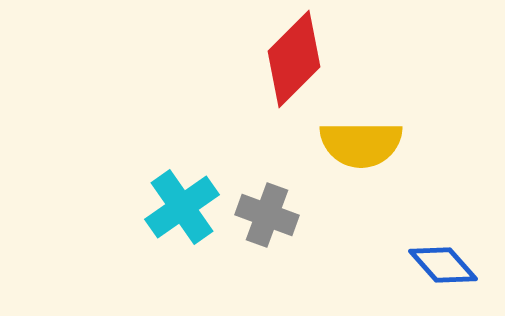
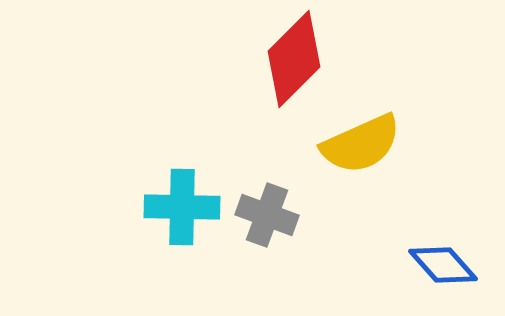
yellow semicircle: rotated 24 degrees counterclockwise
cyan cross: rotated 36 degrees clockwise
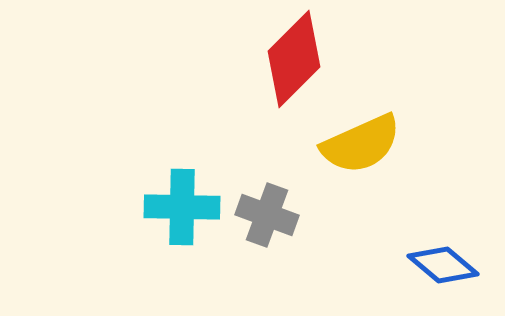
blue diamond: rotated 8 degrees counterclockwise
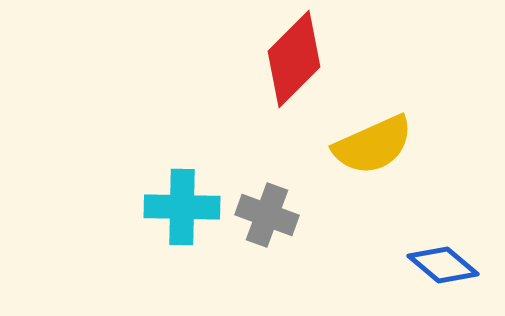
yellow semicircle: moved 12 px right, 1 px down
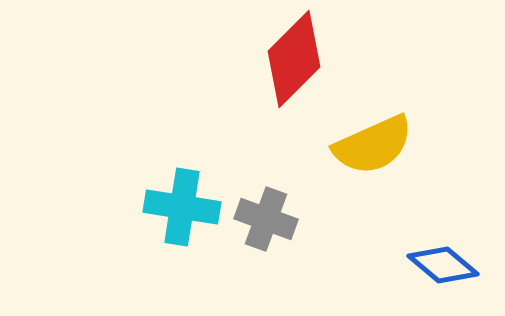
cyan cross: rotated 8 degrees clockwise
gray cross: moved 1 px left, 4 px down
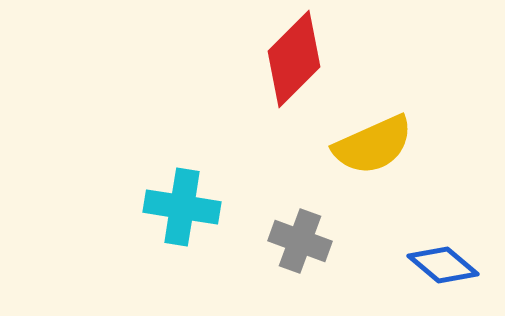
gray cross: moved 34 px right, 22 px down
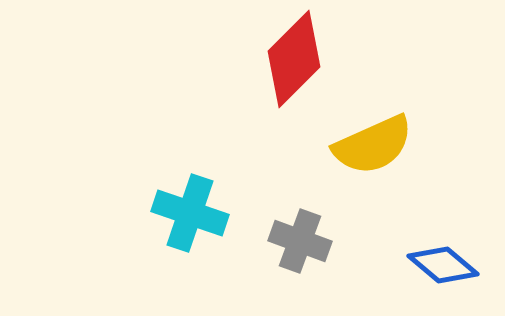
cyan cross: moved 8 px right, 6 px down; rotated 10 degrees clockwise
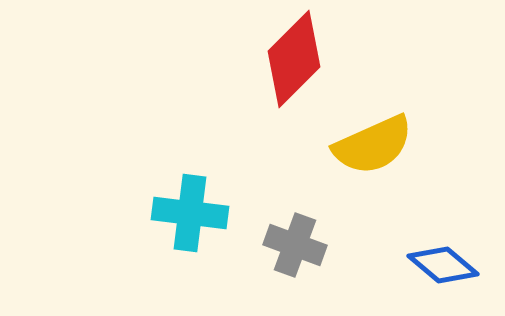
cyan cross: rotated 12 degrees counterclockwise
gray cross: moved 5 px left, 4 px down
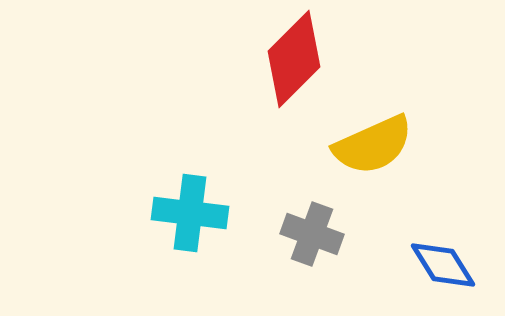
gray cross: moved 17 px right, 11 px up
blue diamond: rotated 18 degrees clockwise
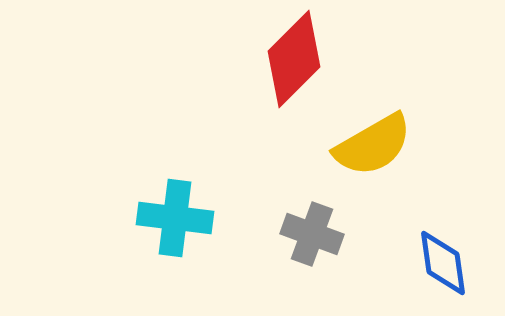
yellow semicircle: rotated 6 degrees counterclockwise
cyan cross: moved 15 px left, 5 px down
blue diamond: moved 2 px up; rotated 24 degrees clockwise
